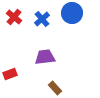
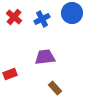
blue cross: rotated 14 degrees clockwise
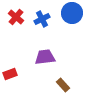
red cross: moved 2 px right
brown rectangle: moved 8 px right, 3 px up
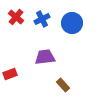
blue circle: moved 10 px down
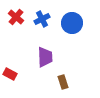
purple trapezoid: rotated 95 degrees clockwise
red rectangle: rotated 48 degrees clockwise
brown rectangle: moved 3 px up; rotated 24 degrees clockwise
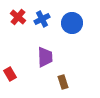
red cross: moved 2 px right
red rectangle: rotated 32 degrees clockwise
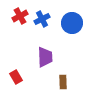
red cross: moved 2 px right, 1 px up; rotated 21 degrees clockwise
red rectangle: moved 6 px right, 3 px down
brown rectangle: rotated 16 degrees clockwise
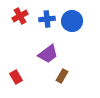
blue cross: moved 5 px right; rotated 21 degrees clockwise
blue circle: moved 2 px up
purple trapezoid: moved 3 px right, 3 px up; rotated 55 degrees clockwise
brown rectangle: moved 1 px left, 6 px up; rotated 32 degrees clockwise
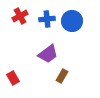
red rectangle: moved 3 px left, 1 px down
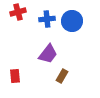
red cross: moved 2 px left, 4 px up; rotated 14 degrees clockwise
purple trapezoid: rotated 15 degrees counterclockwise
red rectangle: moved 2 px right, 2 px up; rotated 24 degrees clockwise
